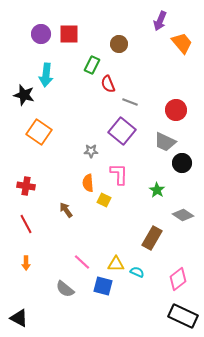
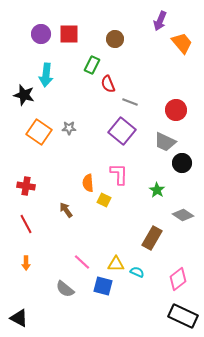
brown circle: moved 4 px left, 5 px up
gray star: moved 22 px left, 23 px up
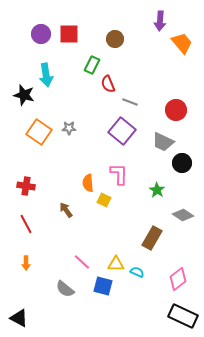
purple arrow: rotated 18 degrees counterclockwise
cyan arrow: rotated 15 degrees counterclockwise
gray trapezoid: moved 2 px left
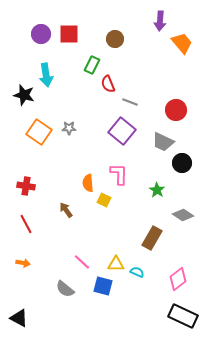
orange arrow: moved 3 px left; rotated 80 degrees counterclockwise
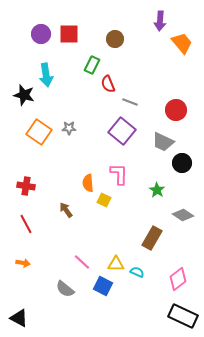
blue square: rotated 12 degrees clockwise
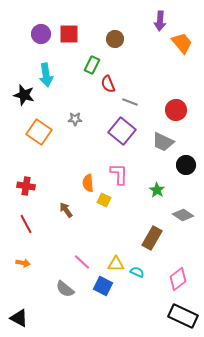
gray star: moved 6 px right, 9 px up
black circle: moved 4 px right, 2 px down
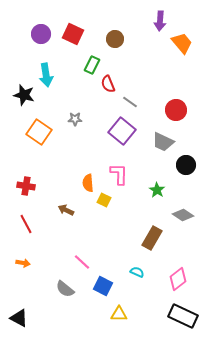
red square: moved 4 px right; rotated 25 degrees clockwise
gray line: rotated 14 degrees clockwise
brown arrow: rotated 28 degrees counterclockwise
yellow triangle: moved 3 px right, 50 px down
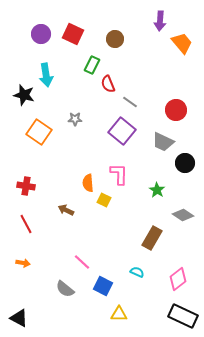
black circle: moved 1 px left, 2 px up
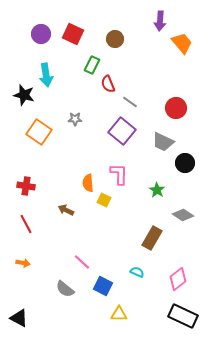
red circle: moved 2 px up
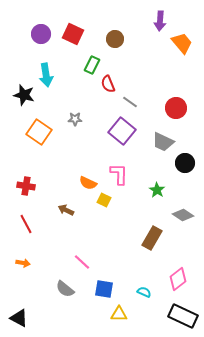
orange semicircle: rotated 60 degrees counterclockwise
cyan semicircle: moved 7 px right, 20 px down
blue square: moved 1 px right, 3 px down; rotated 18 degrees counterclockwise
